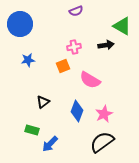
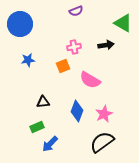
green triangle: moved 1 px right, 3 px up
black triangle: rotated 32 degrees clockwise
green rectangle: moved 5 px right, 3 px up; rotated 40 degrees counterclockwise
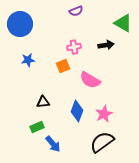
blue arrow: moved 3 px right; rotated 84 degrees counterclockwise
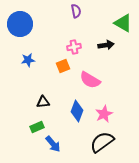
purple semicircle: rotated 80 degrees counterclockwise
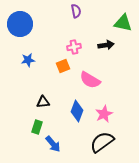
green triangle: rotated 18 degrees counterclockwise
green rectangle: rotated 48 degrees counterclockwise
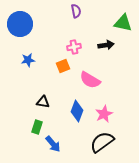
black triangle: rotated 16 degrees clockwise
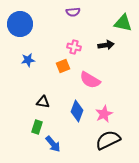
purple semicircle: moved 3 px left, 1 px down; rotated 96 degrees clockwise
pink cross: rotated 24 degrees clockwise
black semicircle: moved 6 px right, 2 px up; rotated 10 degrees clockwise
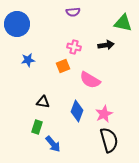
blue circle: moved 3 px left
black semicircle: moved 1 px right; rotated 100 degrees clockwise
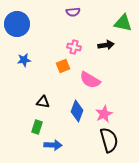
blue star: moved 4 px left
blue arrow: moved 1 px down; rotated 48 degrees counterclockwise
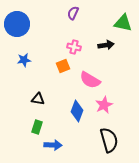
purple semicircle: moved 1 px down; rotated 120 degrees clockwise
black triangle: moved 5 px left, 3 px up
pink star: moved 9 px up
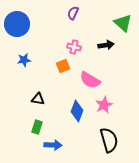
green triangle: rotated 30 degrees clockwise
